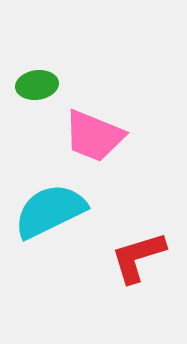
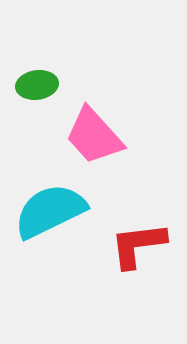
pink trapezoid: rotated 26 degrees clockwise
red L-shape: moved 12 px up; rotated 10 degrees clockwise
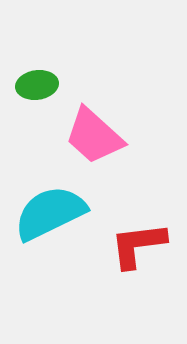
pink trapezoid: rotated 6 degrees counterclockwise
cyan semicircle: moved 2 px down
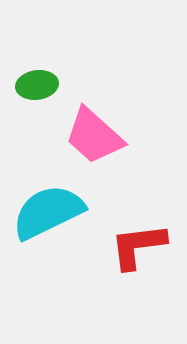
cyan semicircle: moved 2 px left, 1 px up
red L-shape: moved 1 px down
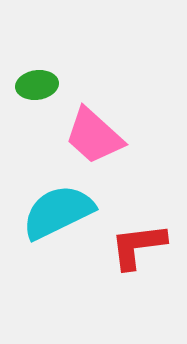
cyan semicircle: moved 10 px right
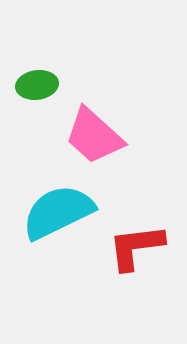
red L-shape: moved 2 px left, 1 px down
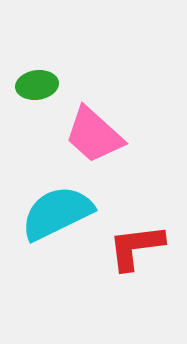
pink trapezoid: moved 1 px up
cyan semicircle: moved 1 px left, 1 px down
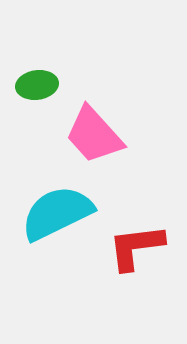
pink trapezoid: rotated 6 degrees clockwise
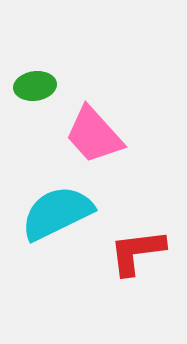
green ellipse: moved 2 px left, 1 px down
red L-shape: moved 1 px right, 5 px down
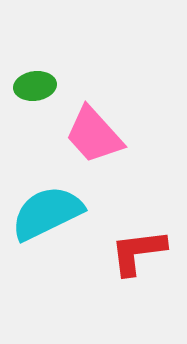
cyan semicircle: moved 10 px left
red L-shape: moved 1 px right
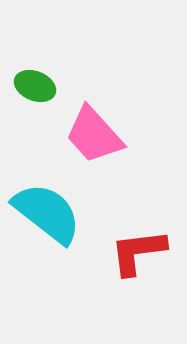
green ellipse: rotated 30 degrees clockwise
cyan semicircle: rotated 64 degrees clockwise
